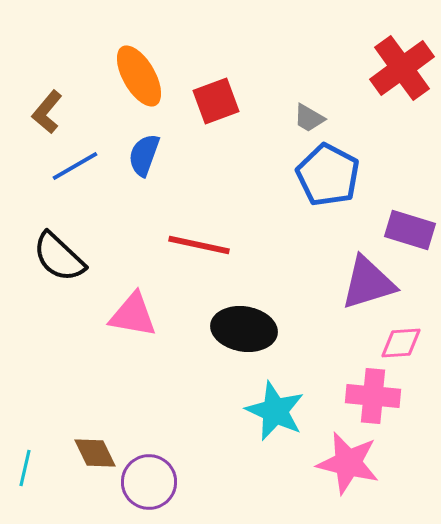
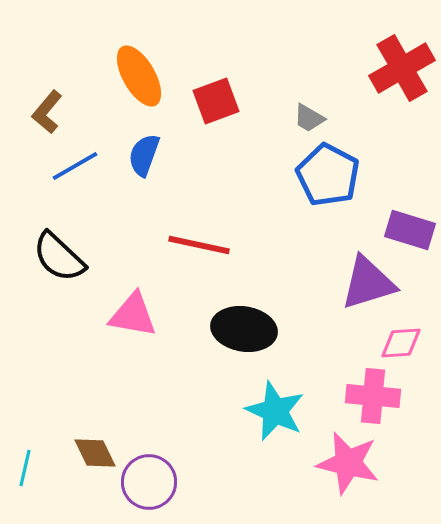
red cross: rotated 6 degrees clockwise
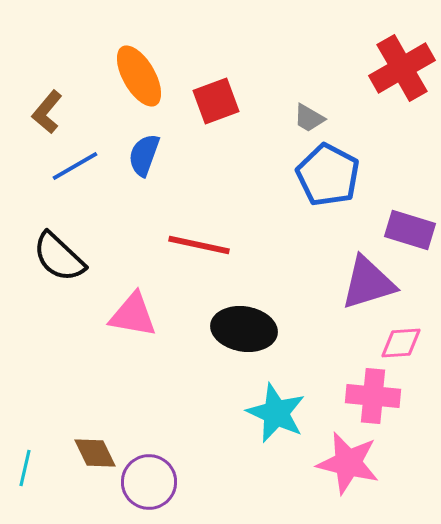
cyan star: moved 1 px right, 2 px down
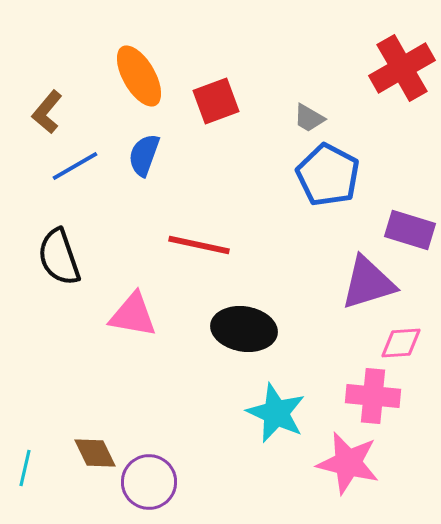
black semicircle: rotated 28 degrees clockwise
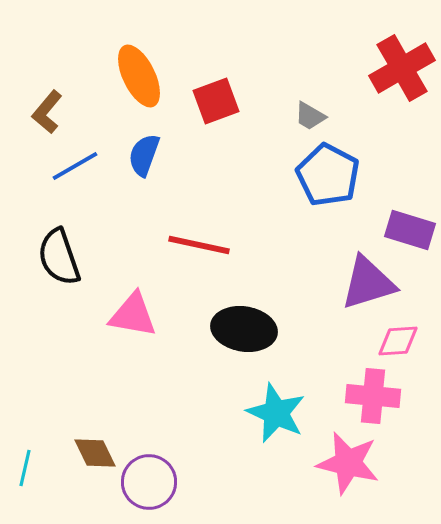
orange ellipse: rotated 4 degrees clockwise
gray trapezoid: moved 1 px right, 2 px up
pink diamond: moved 3 px left, 2 px up
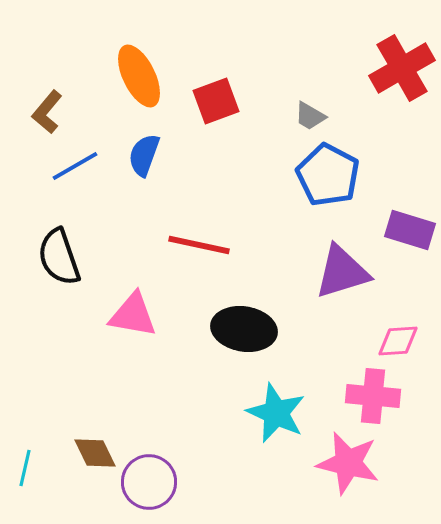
purple triangle: moved 26 px left, 11 px up
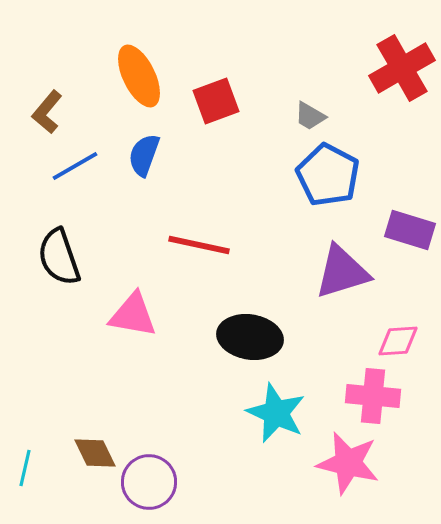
black ellipse: moved 6 px right, 8 px down
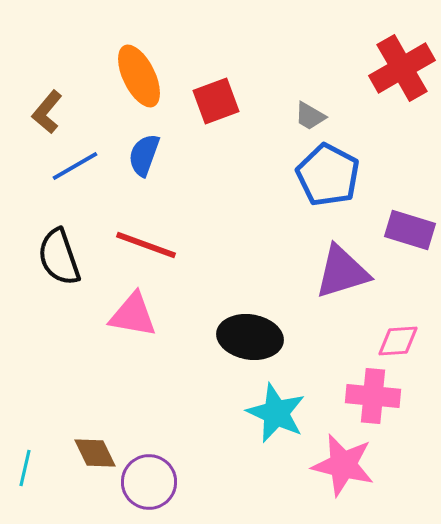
red line: moved 53 px left; rotated 8 degrees clockwise
pink star: moved 5 px left, 2 px down
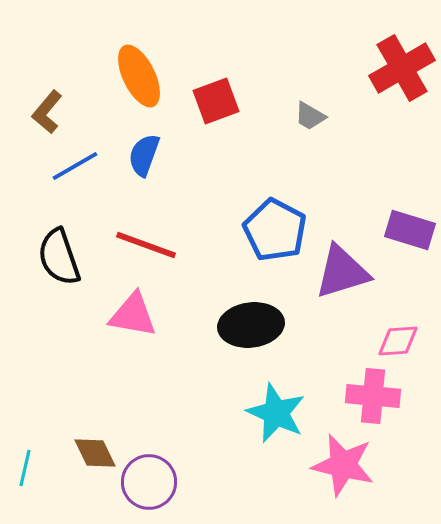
blue pentagon: moved 53 px left, 55 px down
black ellipse: moved 1 px right, 12 px up; rotated 16 degrees counterclockwise
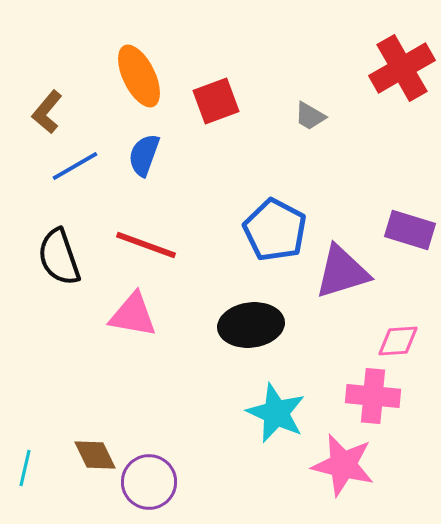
brown diamond: moved 2 px down
